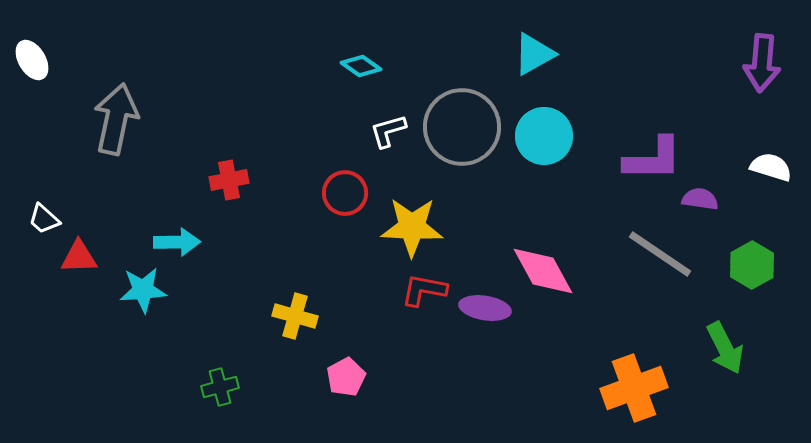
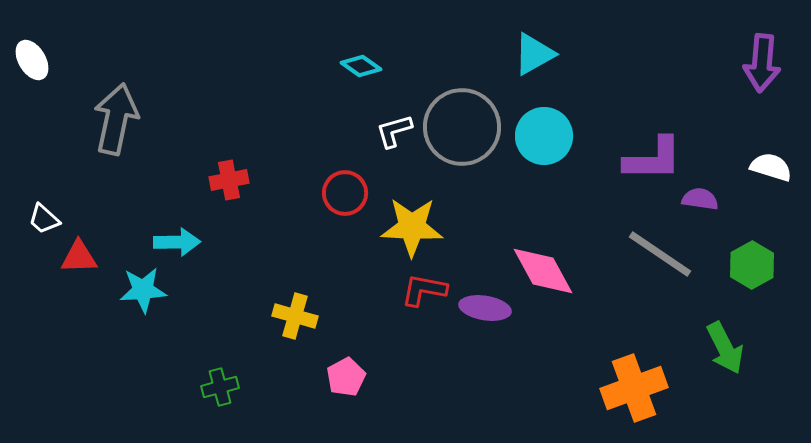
white L-shape: moved 6 px right
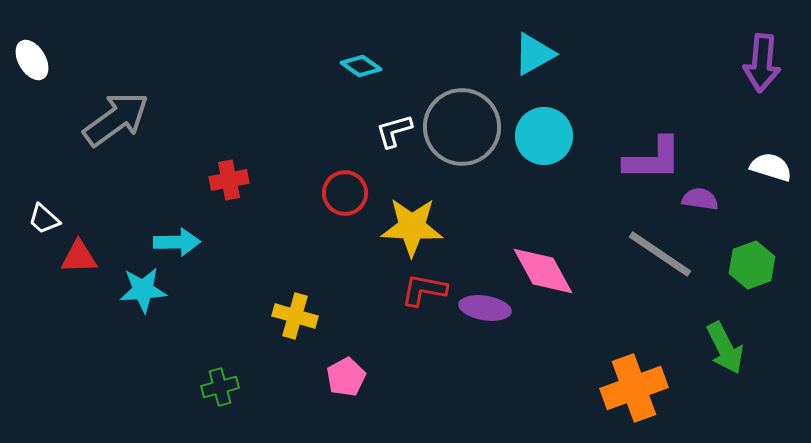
gray arrow: rotated 42 degrees clockwise
green hexagon: rotated 9 degrees clockwise
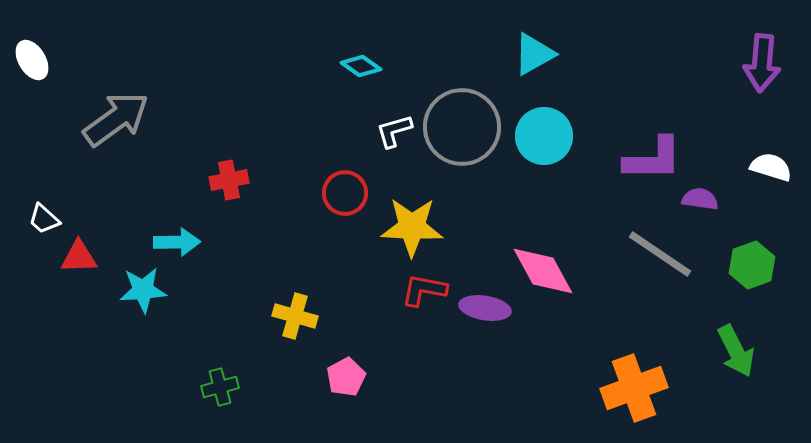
green arrow: moved 11 px right, 3 px down
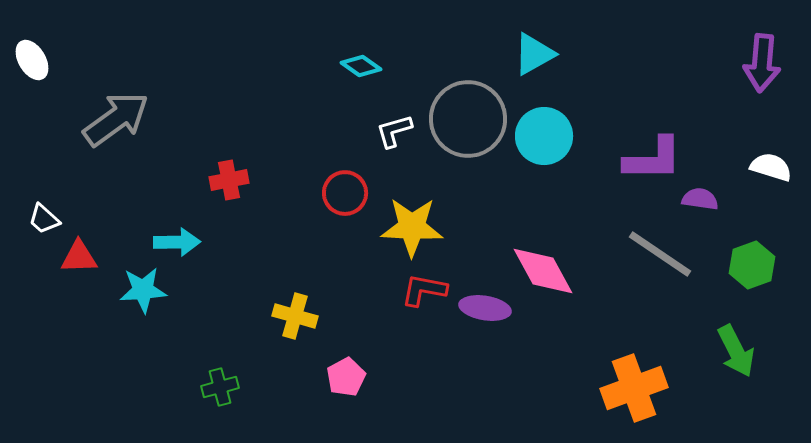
gray circle: moved 6 px right, 8 px up
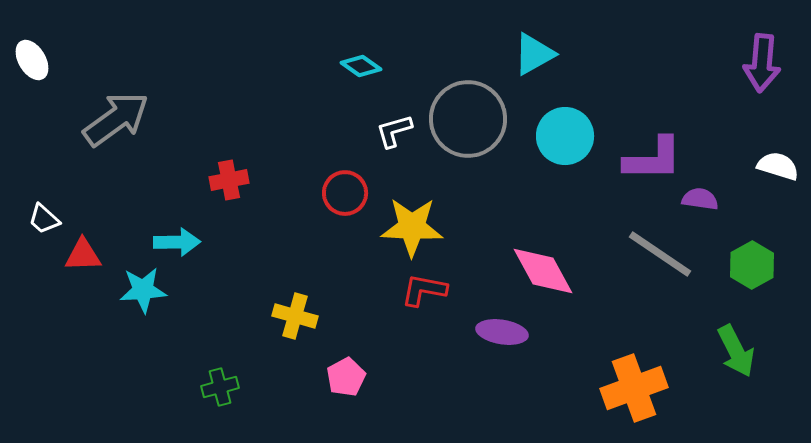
cyan circle: moved 21 px right
white semicircle: moved 7 px right, 1 px up
red triangle: moved 4 px right, 2 px up
green hexagon: rotated 9 degrees counterclockwise
purple ellipse: moved 17 px right, 24 px down
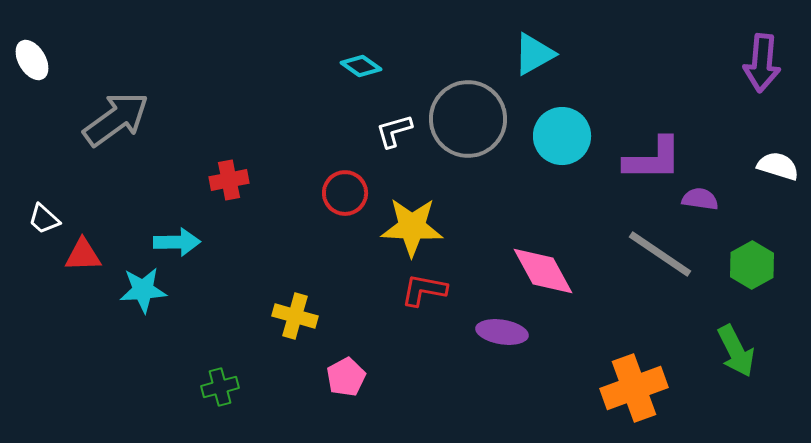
cyan circle: moved 3 px left
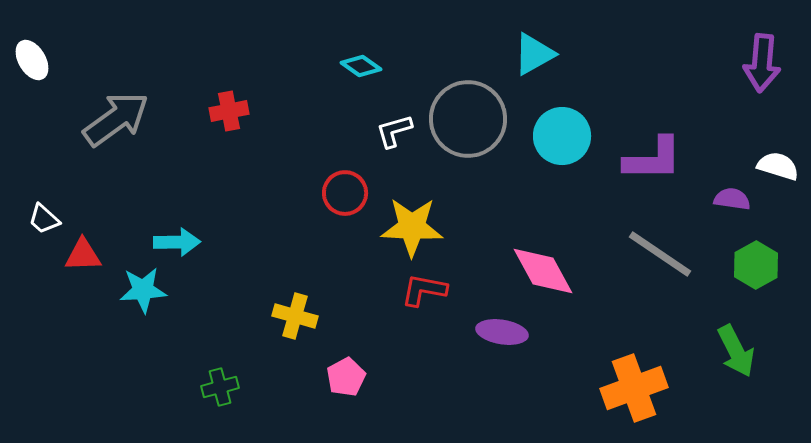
red cross: moved 69 px up
purple semicircle: moved 32 px right
green hexagon: moved 4 px right
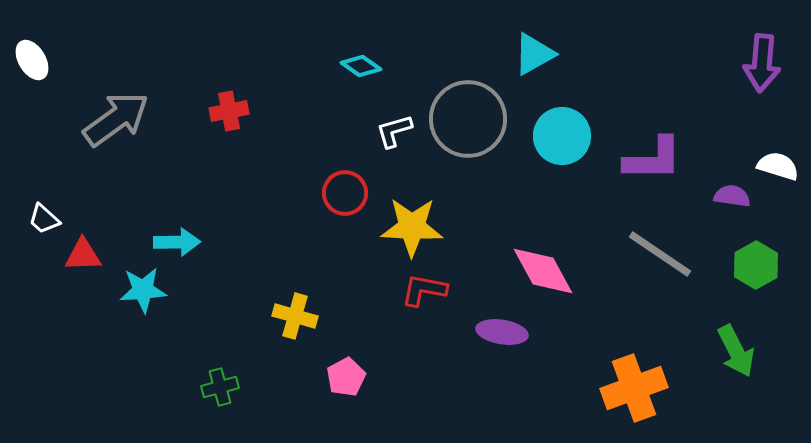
purple semicircle: moved 3 px up
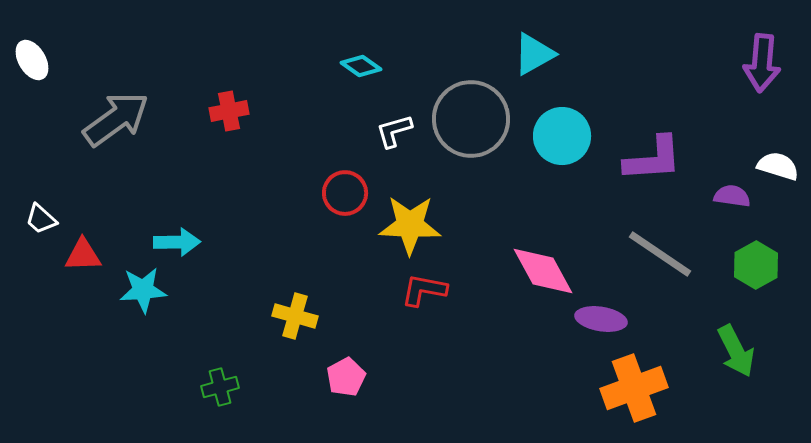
gray circle: moved 3 px right
purple L-shape: rotated 4 degrees counterclockwise
white trapezoid: moved 3 px left
yellow star: moved 2 px left, 2 px up
purple ellipse: moved 99 px right, 13 px up
